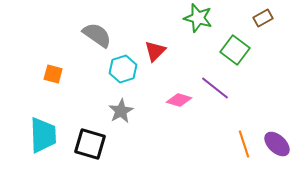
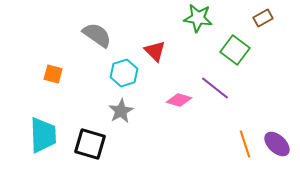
green star: rotated 8 degrees counterclockwise
red triangle: rotated 30 degrees counterclockwise
cyan hexagon: moved 1 px right, 4 px down
orange line: moved 1 px right
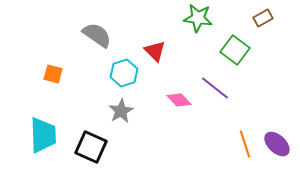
pink diamond: rotated 30 degrees clockwise
black square: moved 1 px right, 3 px down; rotated 8 degrees clockwise
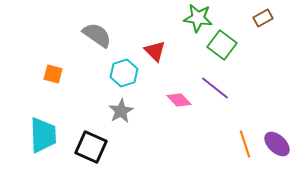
green square: moved 13 px left, 5 px up
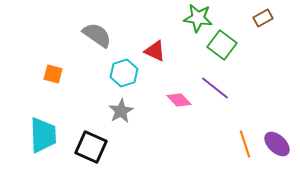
red triangle: rotated 20 degrees counterclockwise
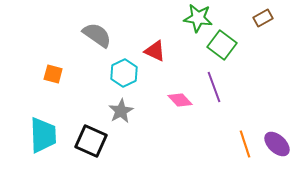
cyan hexagon: rotated 8 degrees counterclockwise
purple line: moved 1 px left, 1 px up; rotated 32 degrees clockwise
pink diamond: moved 1 px right
black square: moved 6 px up
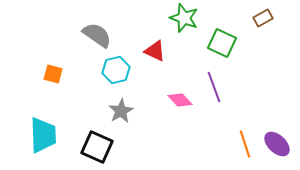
green star: moved 14 px left; rotated 12 degrees clockwise
green square: moved 2 px up; rotated 12 degrees counterclockwise
cyan hexagon: moved 8 px left, 3 px up; rotated 12 degrees clockwise
black square: moved 6 px right, 6 px down
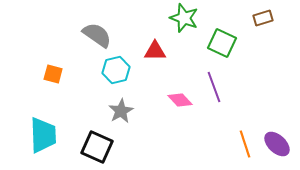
brown rectangle: rotated 12 degrees clockwise
red triangle: rotated 25 degrees counterclockwise
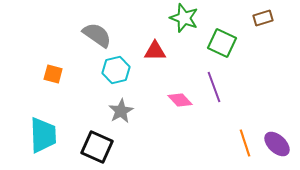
orange line: moved 1 px up
